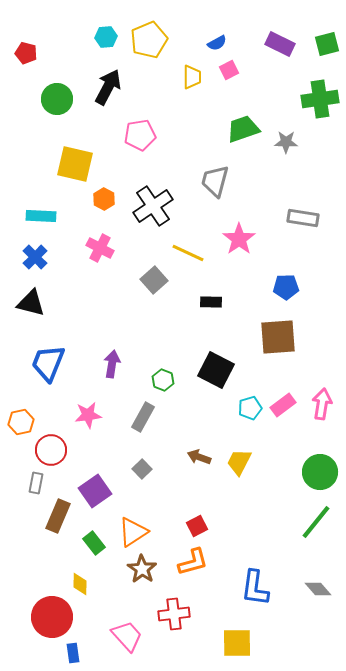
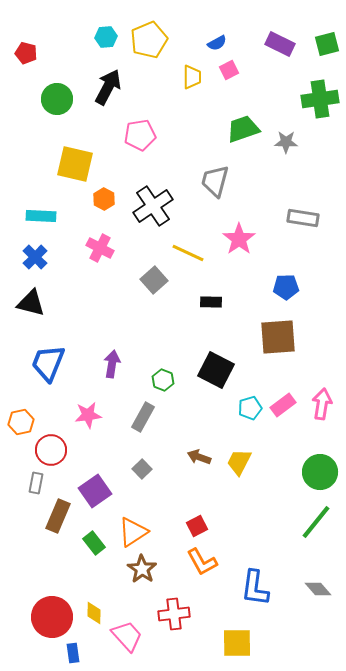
orange L-shape at (193, 562): moved 9 px right; rotated 76 degrees clockwise
yellow diamond at (80, 584): moved 14 px right, 29 px down
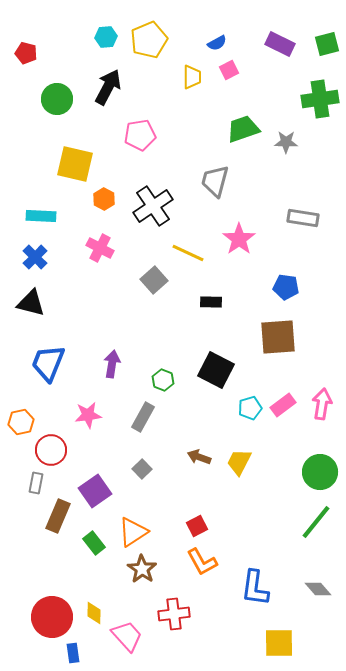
blue pentagon at (286, 287): rotated 10 degrees clockwise
yellow square at (237, 643): moved 42 px right
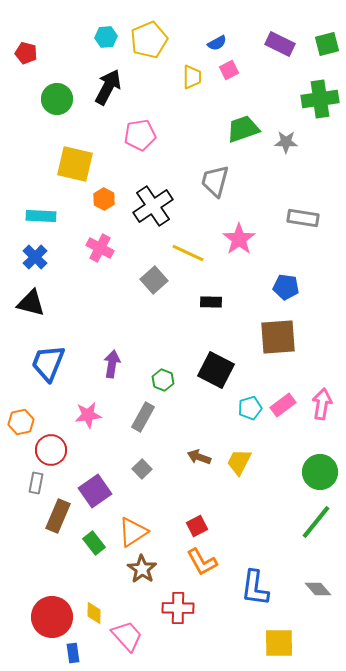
red cross at (174, 614): moved 4 px right, 6 px up; rotated 8 degrees clockwise
